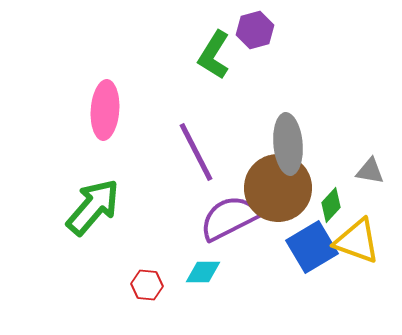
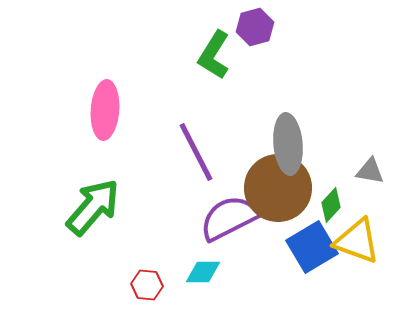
purple hexagon: moved 3 px up
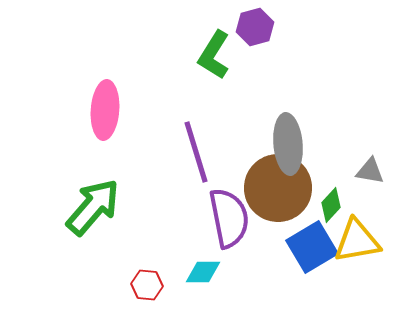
purple line: rotated 10 degrees clockwise
purple semicircle: rotated 106 degrees clockwise
yellow triangle: rotated 30 degrees counterclockwise
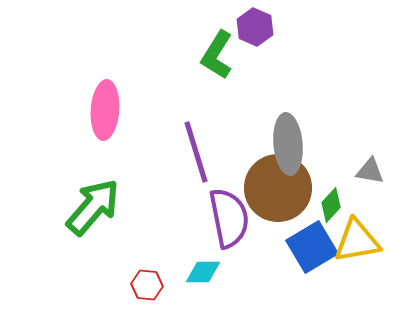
purple hexagon: rotated 21 degrees counterclockwise
green L-shape: moved 3 px right
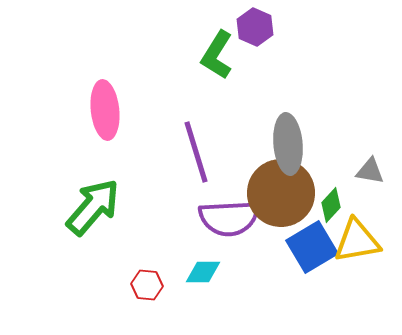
pink ellipse: rotated 10 degrees counterclockwise
brown circle: moved 3 px right, 5 px down
purple semicircle: rotated 98 degrees clockwise
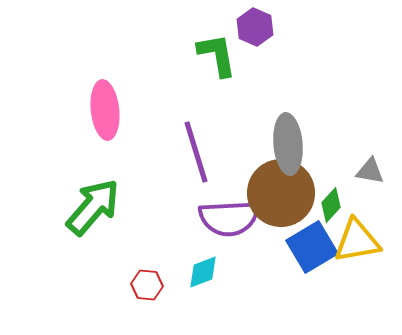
green L-shape: rotated 138 degrees clockwise
cyan diamond: rotated 21 degrees counterclockwise
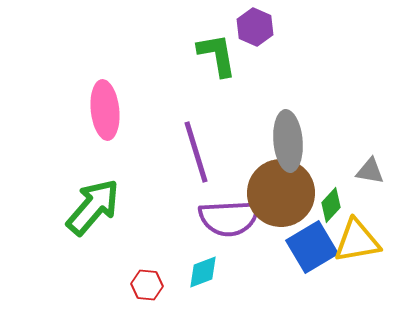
gray ellipse: moved 3 px up
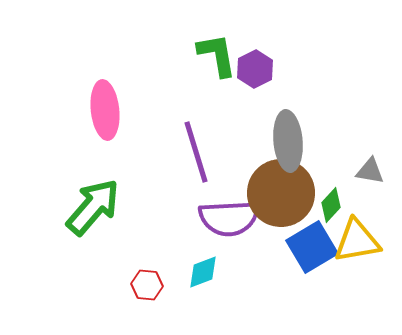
purple hexagon: moved 42 px down; rotated 9 degrees clockwise
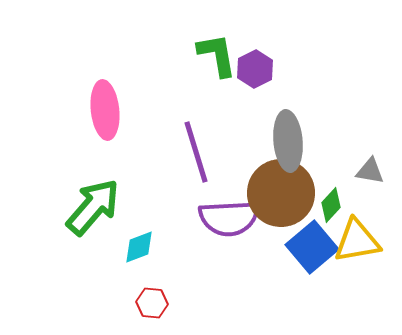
blue square: rotated 9 degrees counterclockwise
cyan diamond: moved 64 px left, 25 px up
red hexagon: moved 5 px right, 18 px down
